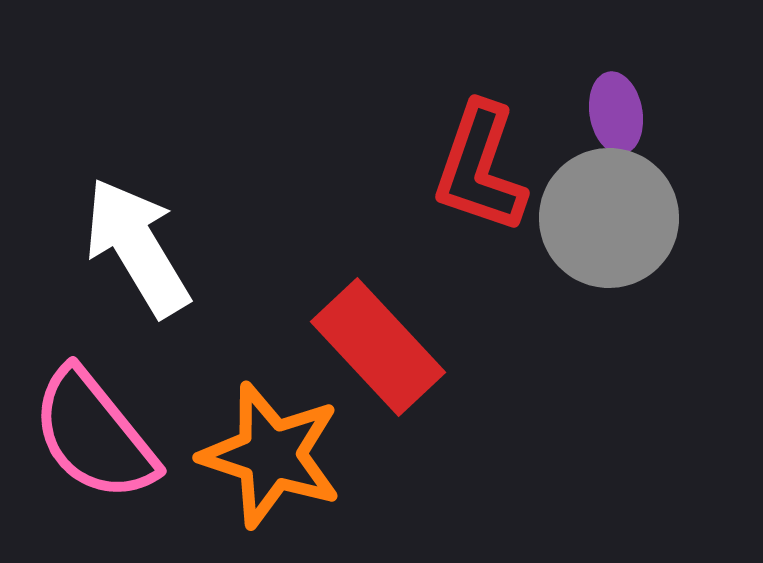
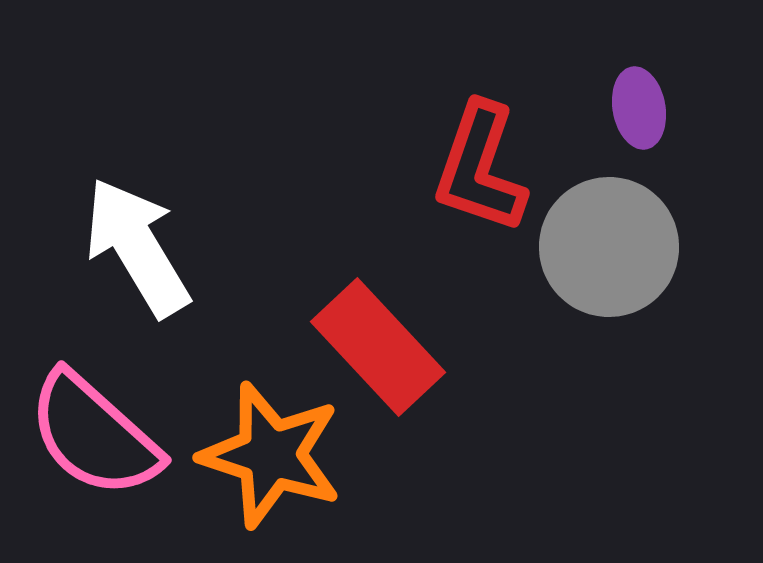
purple ellipse: moved 23 px right, 5 px up
gray circle: moved 29 px down
pink semicircle: rotated 9 degrees counterclockwise
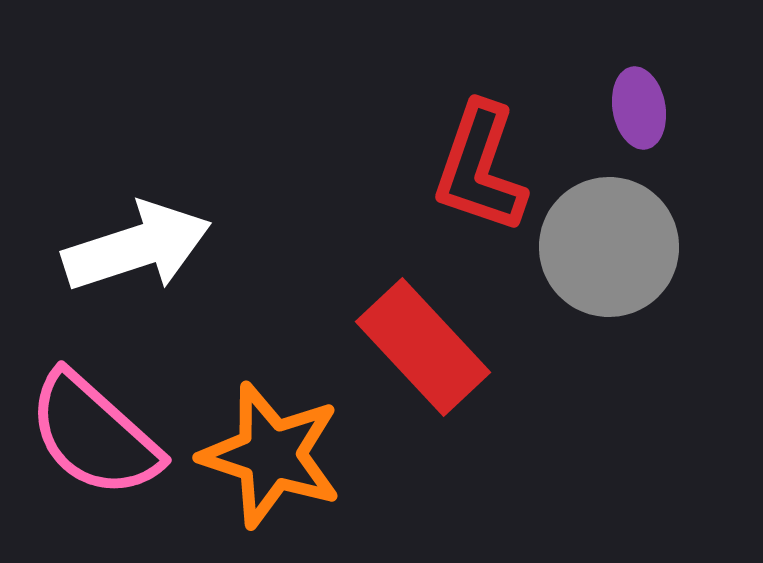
white arrow: rotated 103 degrees clockwise
red rectangle: moved 45 px right
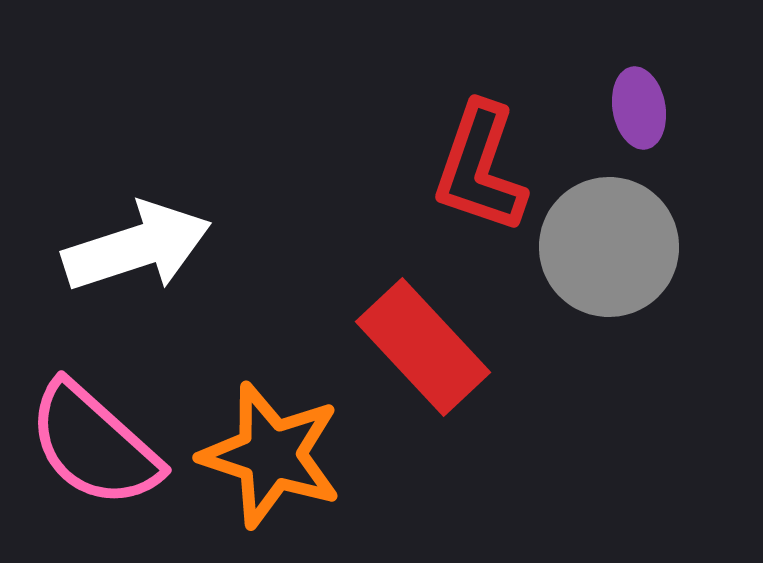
pink semicircle: moved 10 px down
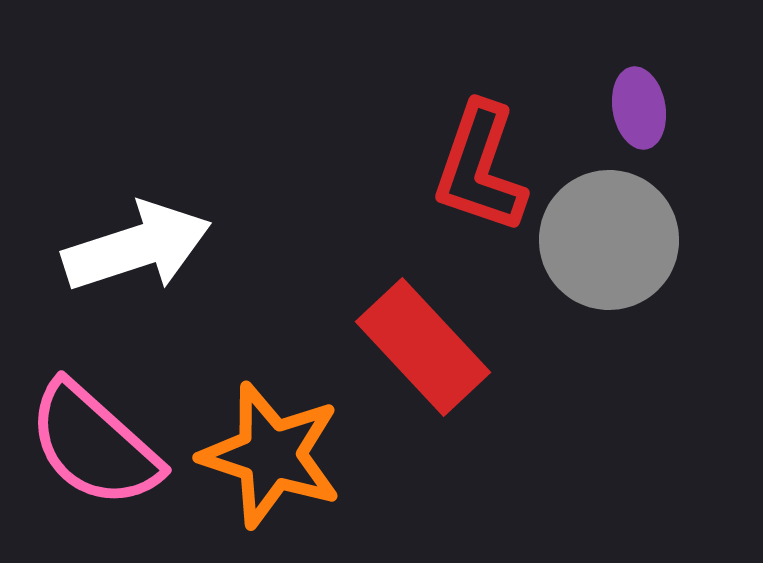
gray circle: moved 7 px up
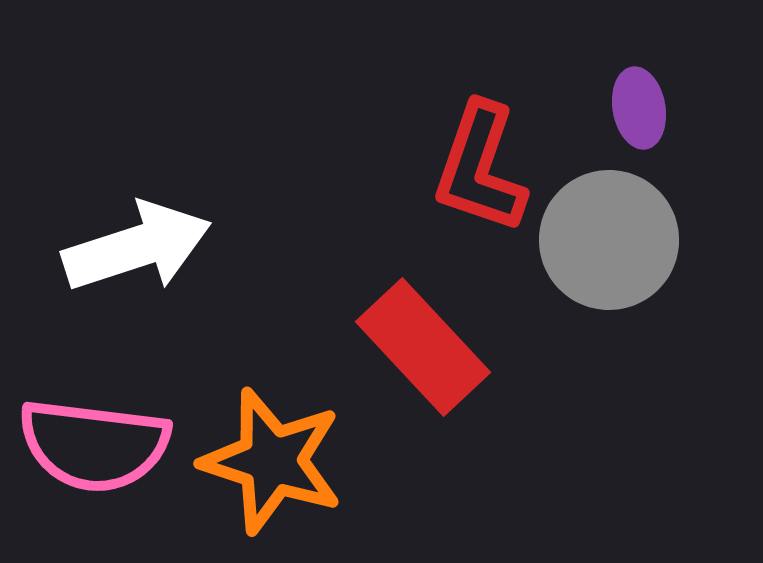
pink semicircle: rotated 35 degrees counterclockwise
orange star: moved 1 px right, 6 px down
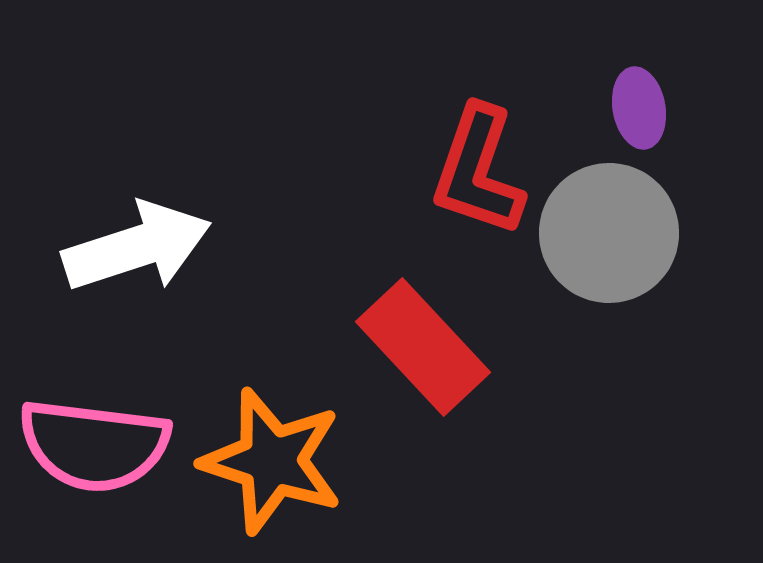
red L-shape: moved 2 px left, 3 px down
gray circle: moved 7 px up
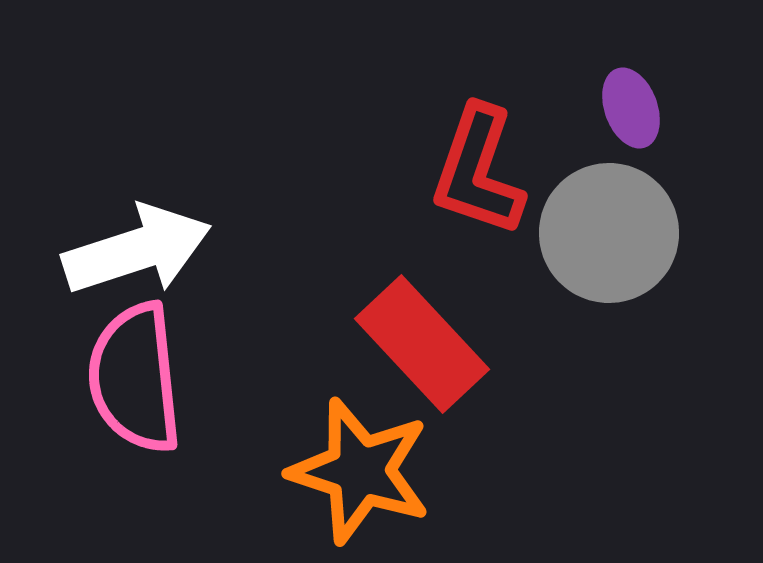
purple ellipse: moved 8 px left; rotated 10 degrees counterclockwise
white arrow: moved 3 px down
red rectangle: moved 1 px left, 3 px up
pink semicircle: moved 41 px right, 67 px up; rotated 77 degrees clockwise
orange star: moved 88 px right, 10 px down
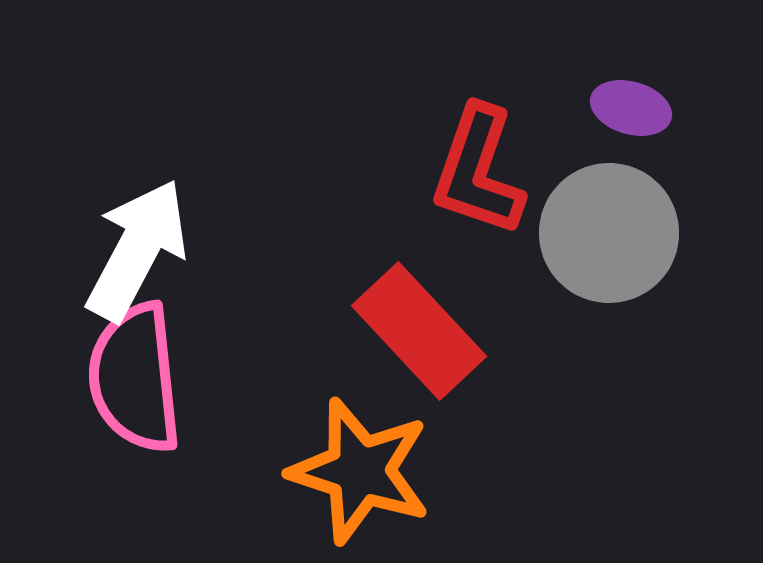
purple ellipse: rotated 54 degrees counterclockwise
white arrow: rotated 44 degrees counterclockwise
red rectangle: moved 3 px left, 13 px up
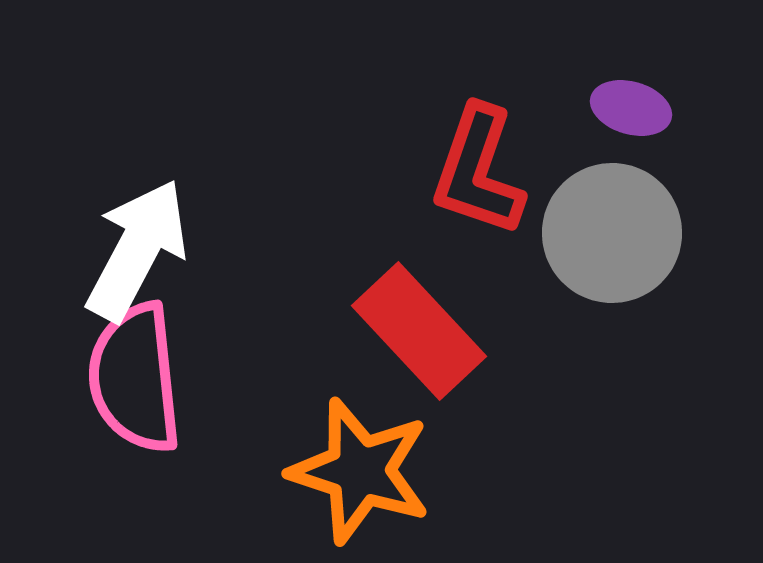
gray circle: moved 3 px right
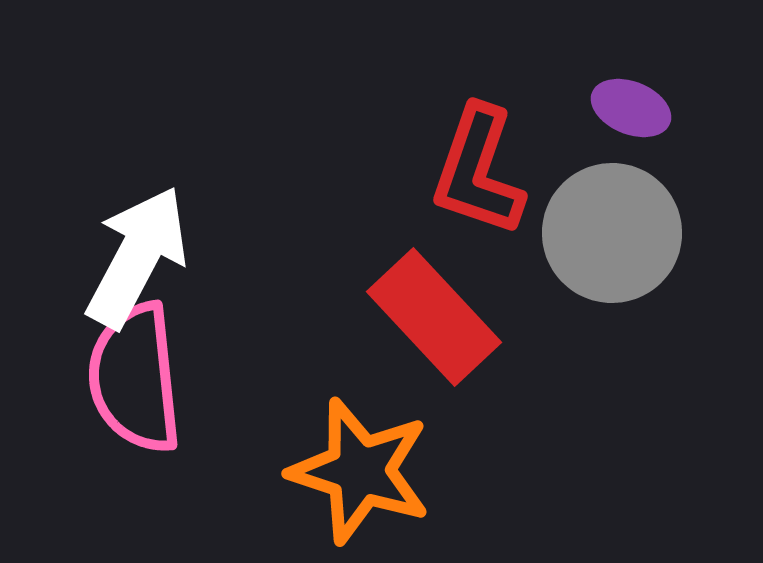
purple ellipse: rotated 6 degrees clockwise
white arrow: moved 7 px down
red rectangle: moved 15 px right, 14 px up
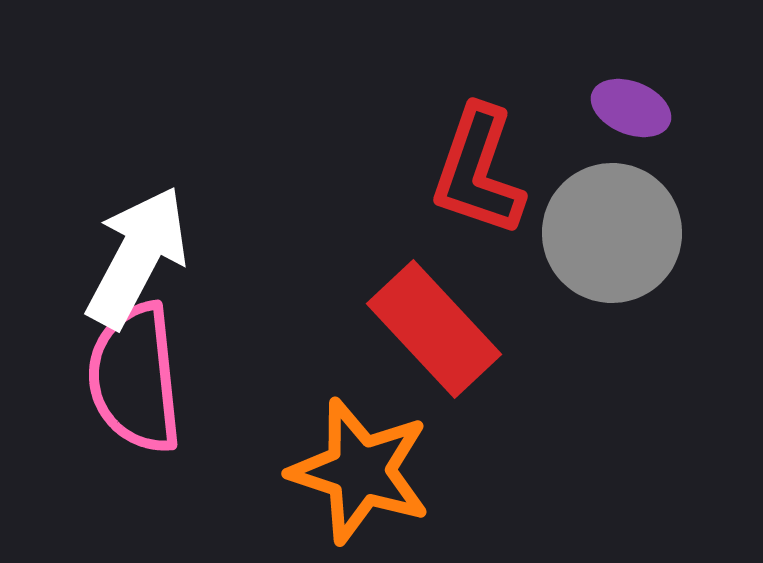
red rectangle: moved 12 px down
